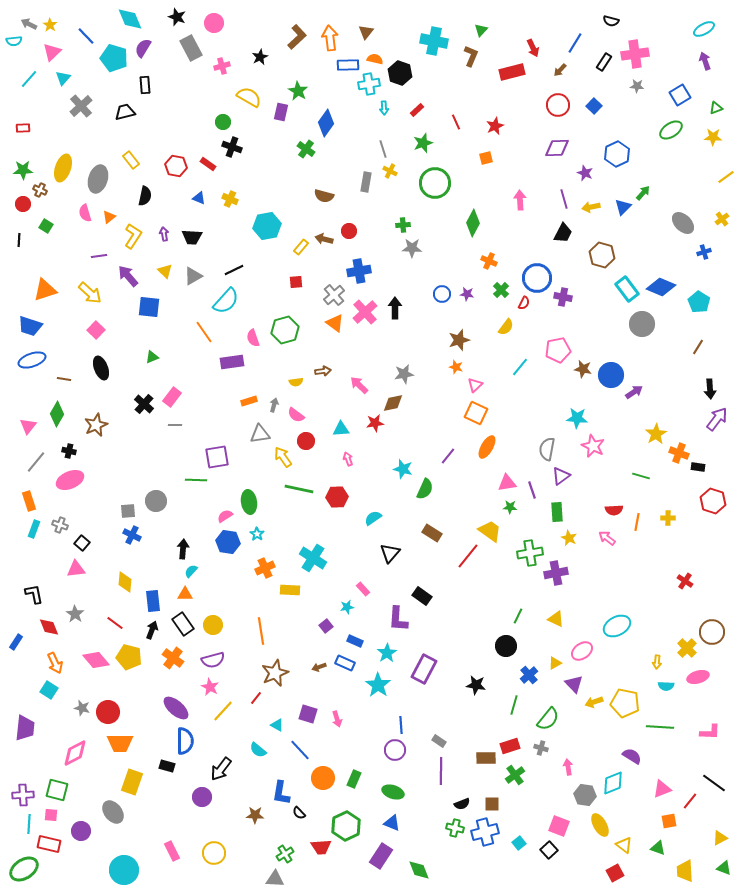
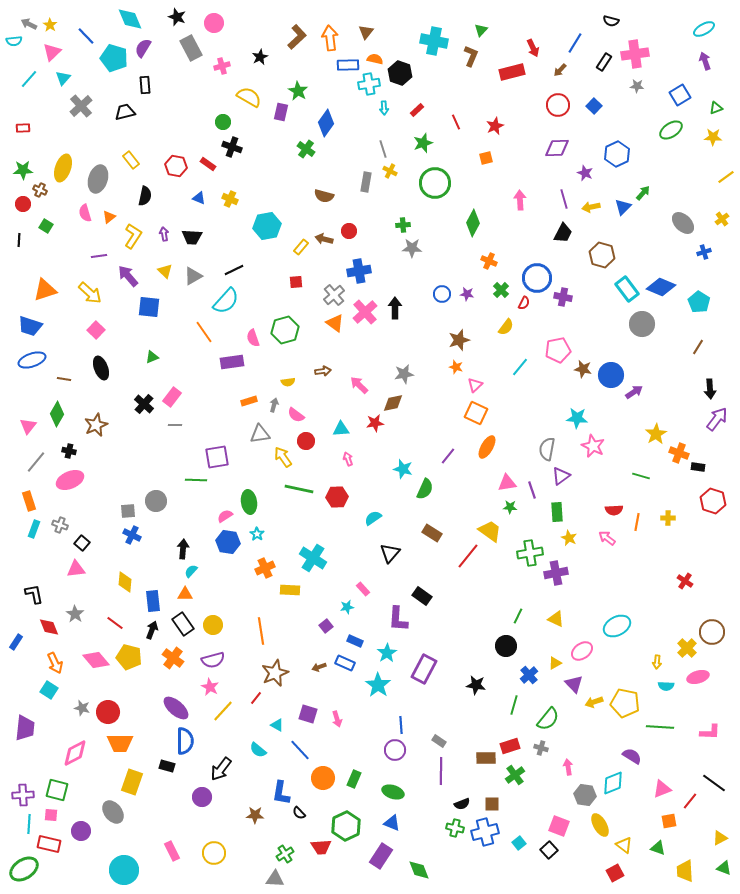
yellow semicircle at (296, 382): moved 8 px left
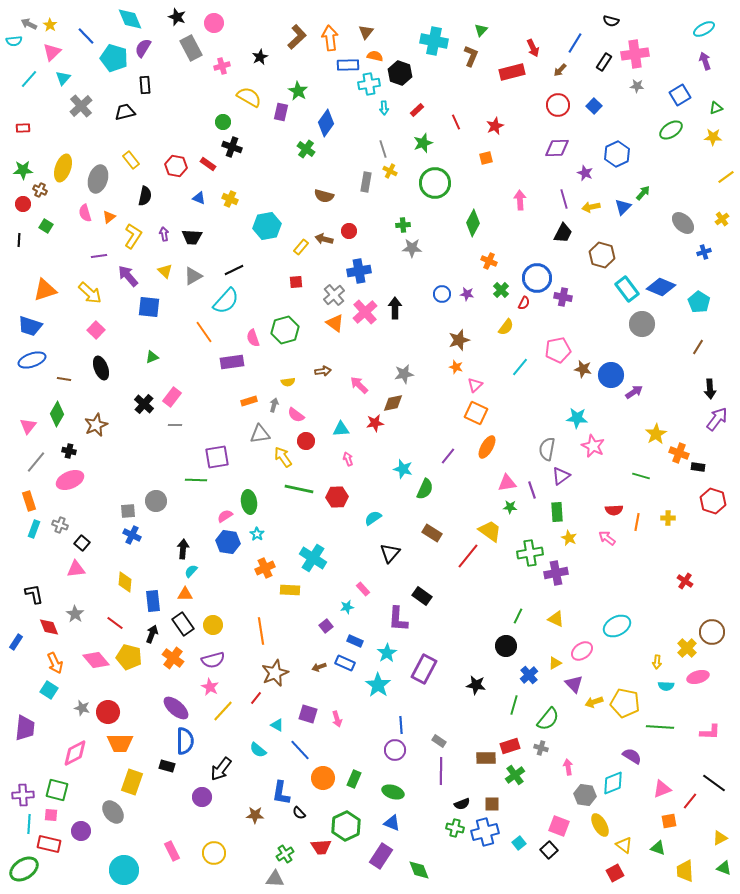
orange semicircle at (375, 59): moved 3 px up
black arrow at (152, 630): moved 4 px down
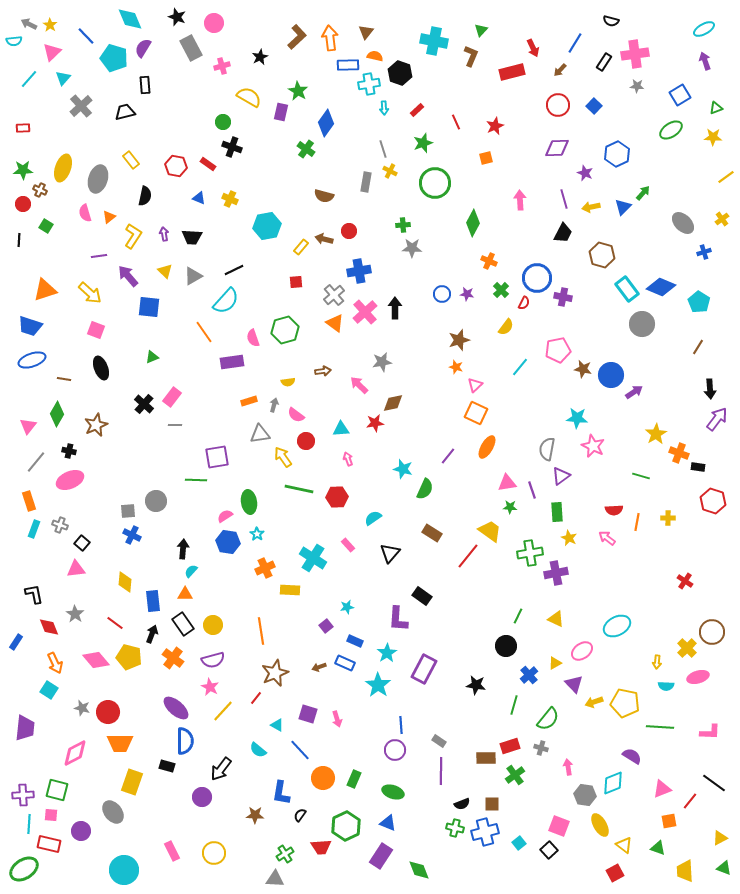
pink square at (96, 330): rotated 24 degrees counterclockwise
gray star at (404, 374): moved 22 px left, 12 px up
pink rectangle at (363, 589): moved 15 px left, 44 px up
black semicircle at (299, 813): moved 1 px right, 2 px down; rotated 80 degrees clockwise
blue triangle at (392, 823): moved 4 px left
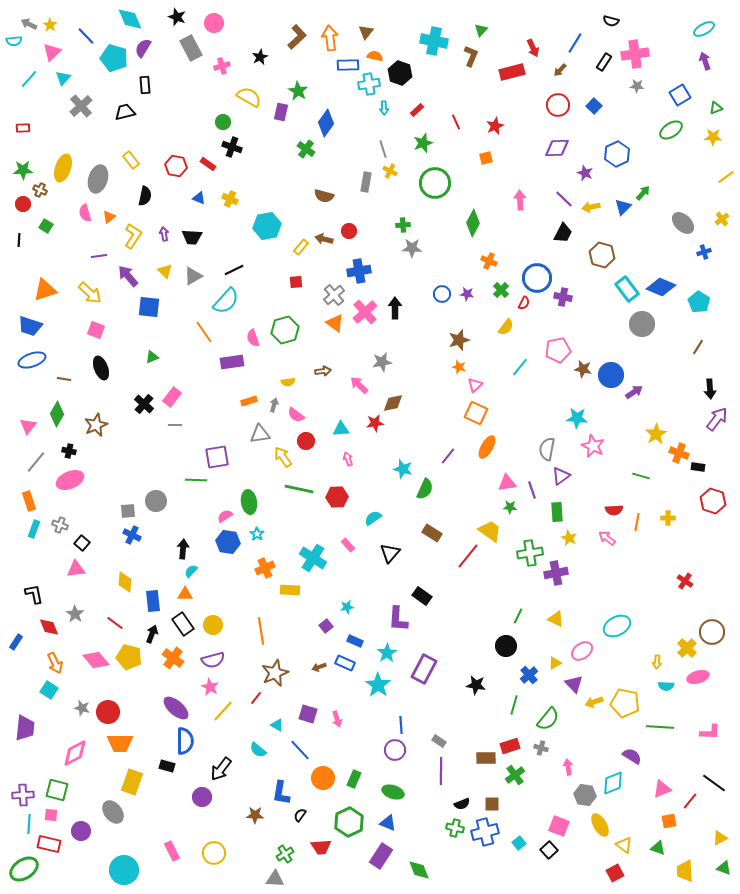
purple line at (564, 199): rotated 30 degrees counterclockwise
orange star at (456, 367): moved 3 px right
green hexagon at (346, 826): moved 3 px right, 4 px up
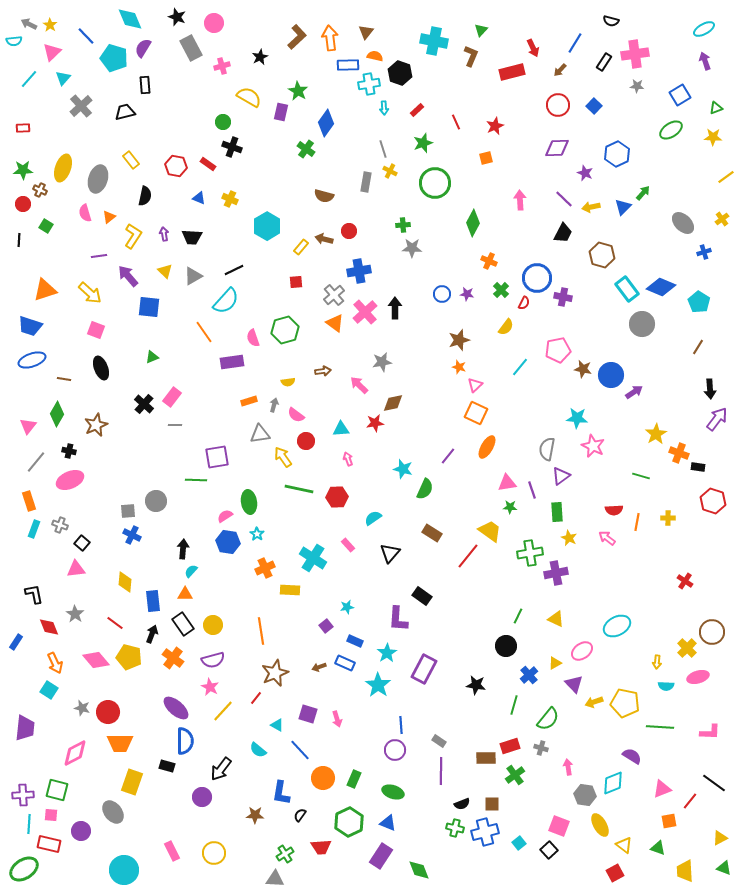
cyan hexagon at (267, 226): rotated 20 degrees counterclockwise
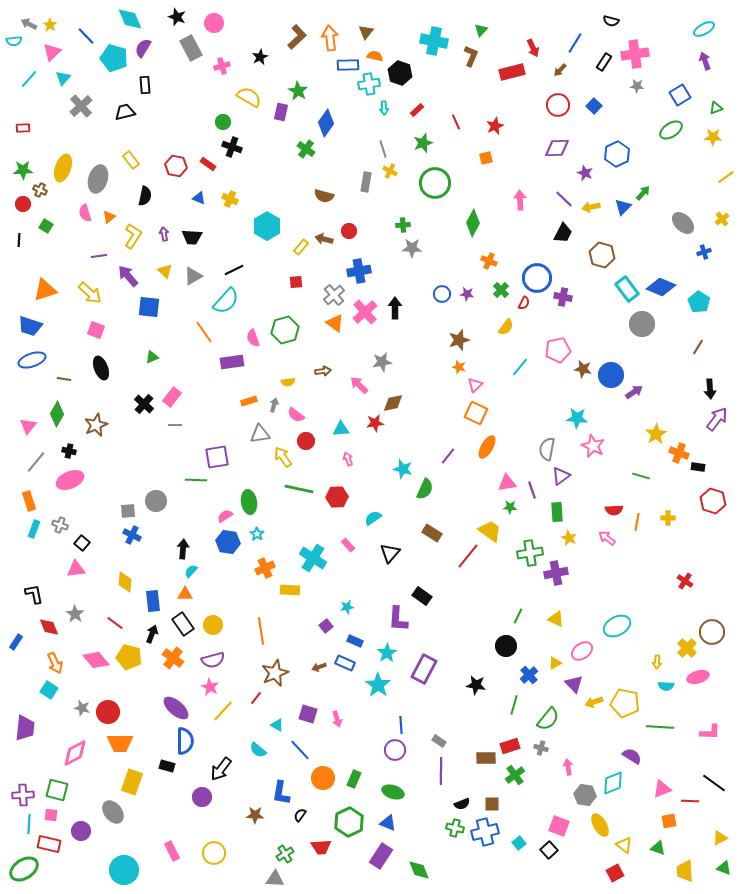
red line at (690, 801): rotated 54 degrees clockwise
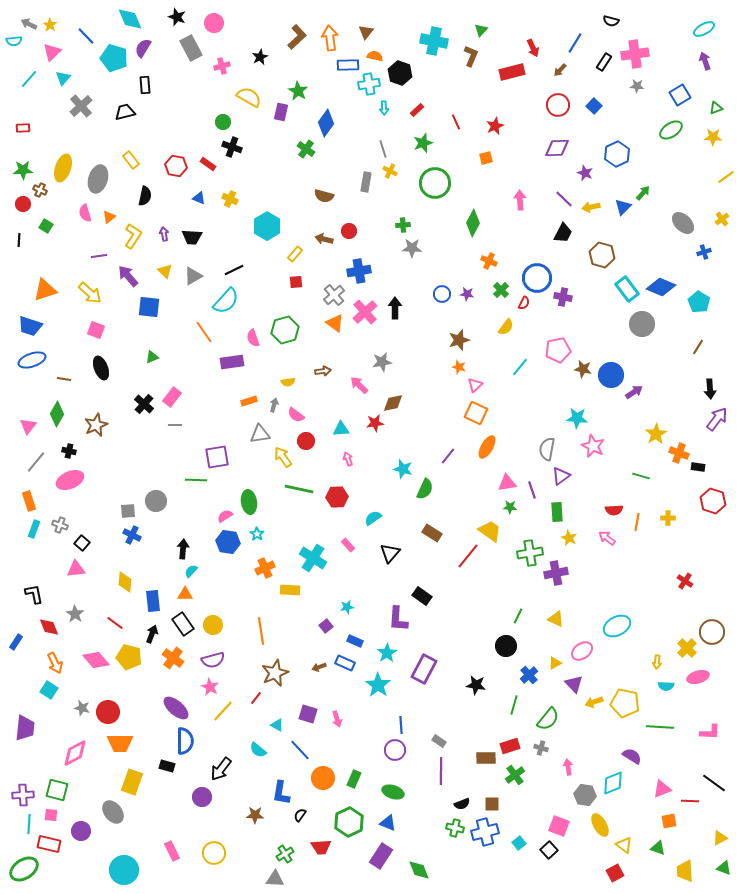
yellow rectangle at (301, 247): moved 6 px left, 7 px down
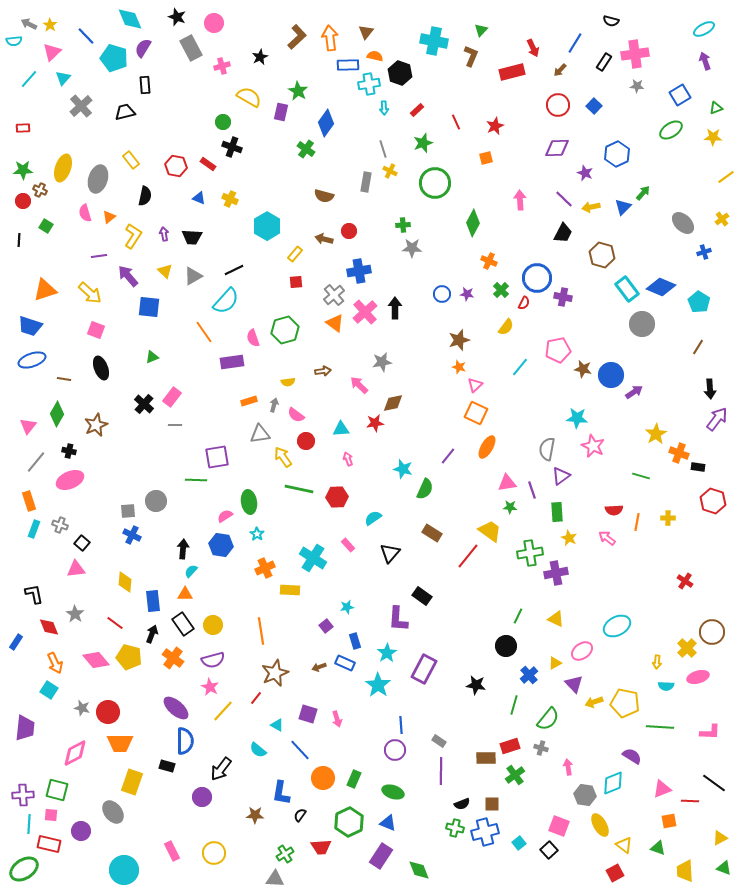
red circle at (23, 204): moved 3 px up
blue hexagon at (228, 542): moved 7 px left, 3 px down
blue rectangle at (355, 641): rotated 49 degrees clockwise
